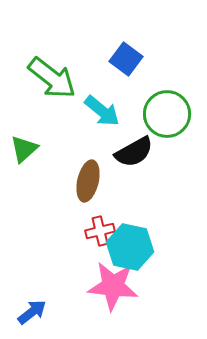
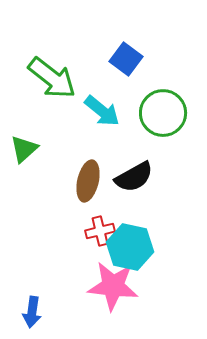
green circle: moved 4 px left, 1 px up
black semicircle: moved 25 px down
blue arrow: rotated 136 degrees clockwise
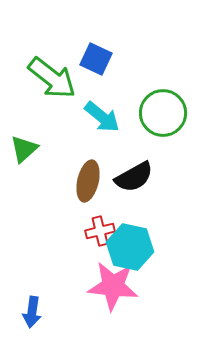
blue square: moved 30 px left; rotated 12 degrees counterclockwise
cyan arrow: moved 6 px down
